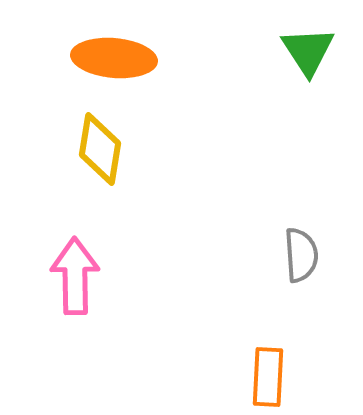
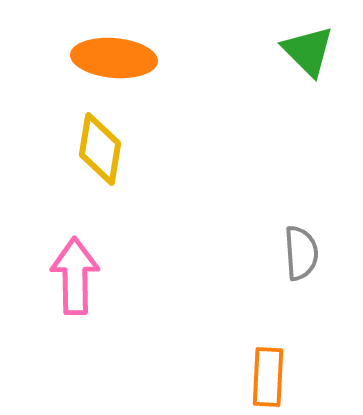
green triangle: rotated 12 degrees counterclockwise
gray semicircle: moved 2 px up
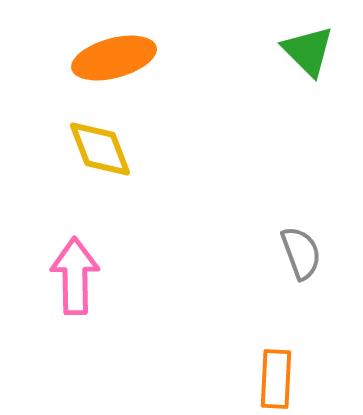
orange ellipse: rotated 20 degrees counterclockwise
yellow diamond: rotated 30 degrees counterclockwise
gray semicircle: rotated 16 degrees counterclockwise
orange rectangle: moved 8 px right, 2 px down
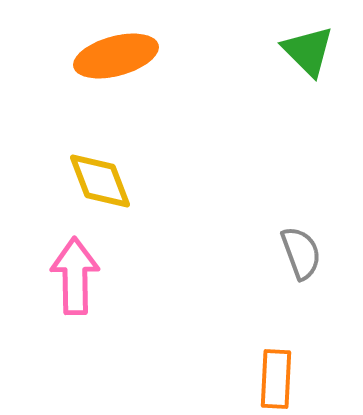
orange ellipse: moved 2 px right, 2 px up
yellow diamond: moved 32 px down
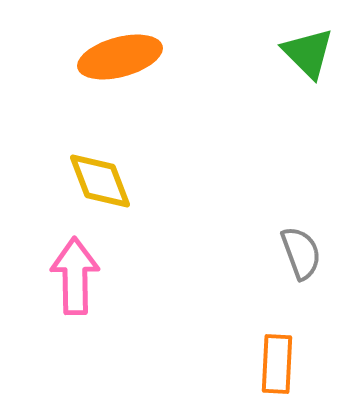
green triangle: moved 2 px down
orange ellipse: moved 4 px right, 1 px down
orange rectangle: moved 1 px right, 15 px up
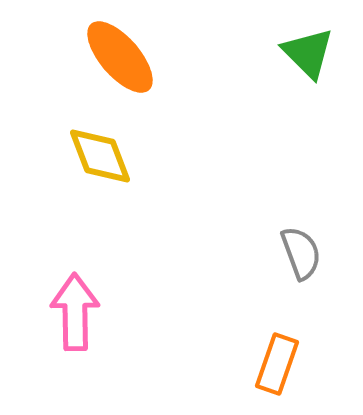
orange ellipse: rotated 64 degrees clockwise
yellow diamond: moved 25 px up
pink arrow: moved 36 px down
orange rectangle: rotated 16 degrees clockwise
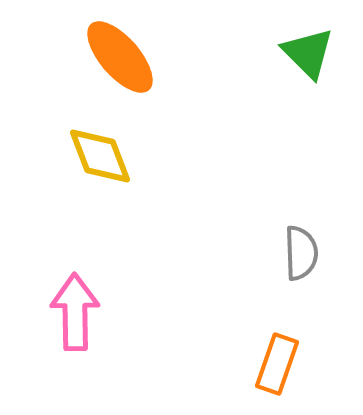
gray semicircle: rotated 18 degrees clockwise
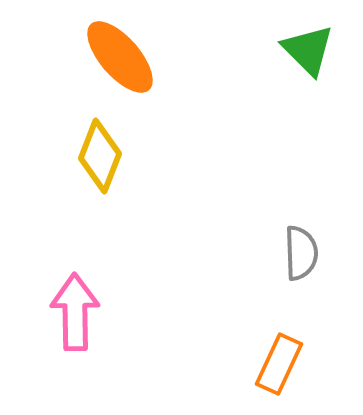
green triangle: moved 3 px up
yellow diamond: rotated 42 degrees clockwise
orange rectangle: moved 2 px right; rotated 6 degrees clockwise
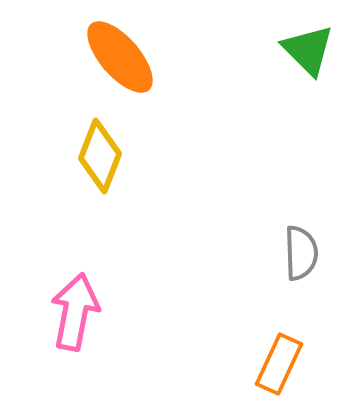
pink arrow: rotated 12 degrees clockwise
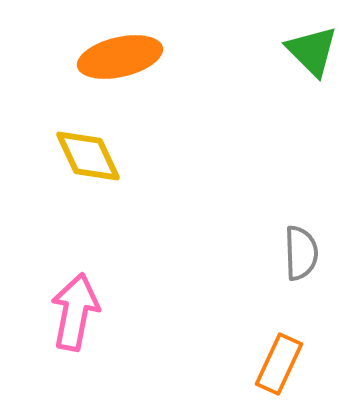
green triangle: moved 4 px right, 1 px down
orange ellipse: rotated 62 degrees counterclockwise
yellow diamond: moved 12 px left; rotated 46 degrees counterclockwise
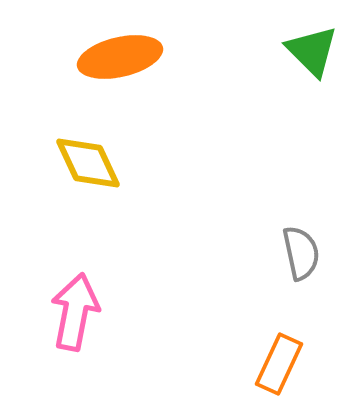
yellow diamond: moved 7 px down
gray semicircle: rotated 10 degrees counterclockwise
